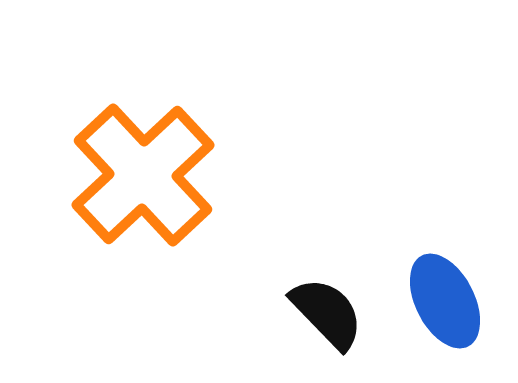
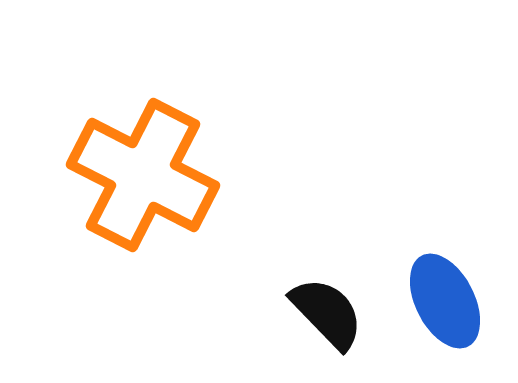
orange cross: rotated 20 degrees counterclockwise
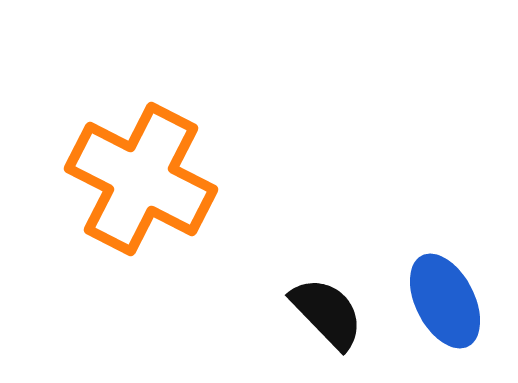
orange cross: moved 2 px left, 4 px down
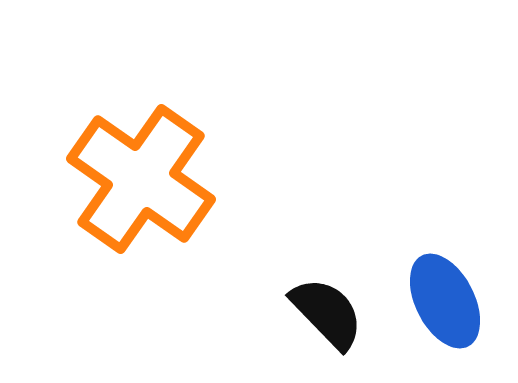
orange cross: rotated 8 degrees clockwise
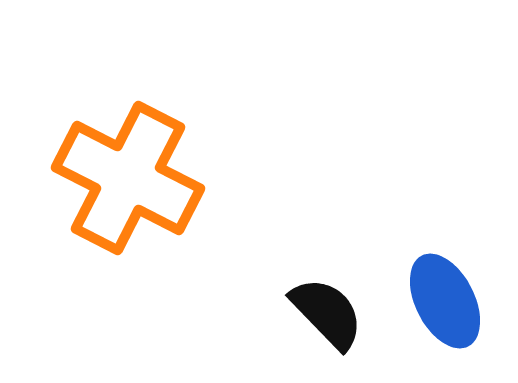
orange cross: moved 13 px left, 1 px up; rotated 8 degrees counterclockwise
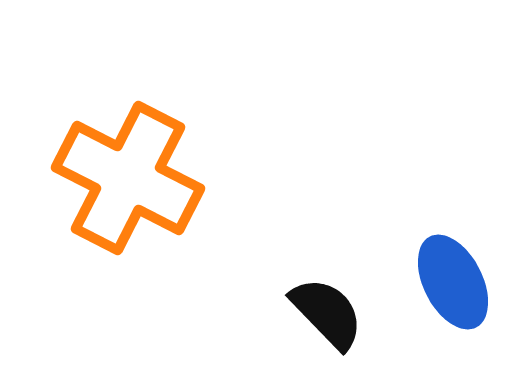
blue ellipse: moved 8 px right, 19 px up
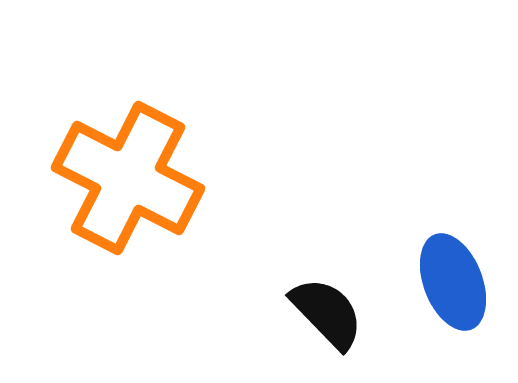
blue ellipse: rotated 6 degrees clockwise
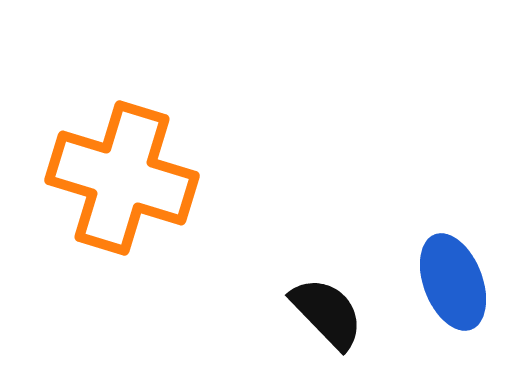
orange cross: moved 6 px left; rotated 10 degrees counterclockwise
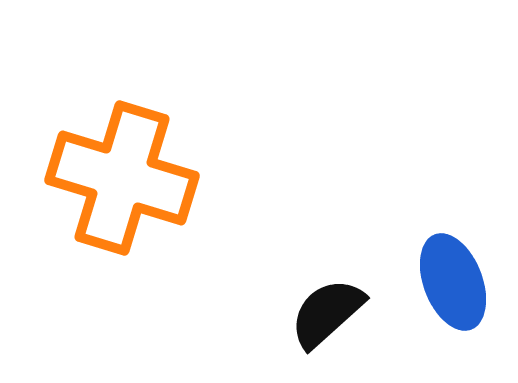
black semicircle: rotated 88 degrees counterclockwise
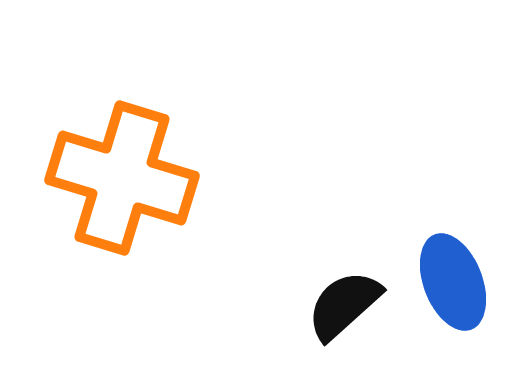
black semicircle: moved 17 px right, 8 px up
